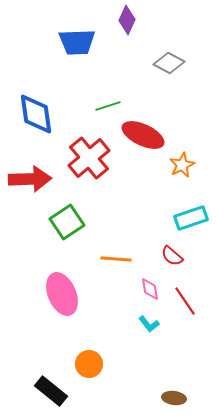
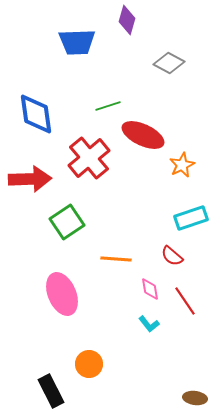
purple diamond: rotated 8 degrees counterclockwise
black rectangle: rotated 24 degrees clockwise
brown ellipse: moved 21 px right
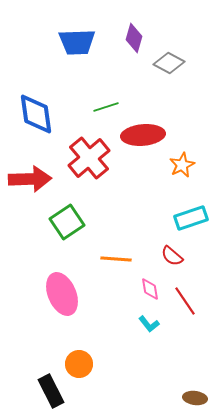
purple diamond: moved 7 px right, 18 px down
green line: moved 2 px left, 1 px down
red ellipse: rotated 30 degrees counterclockwise
orange circle: moved 10 px left
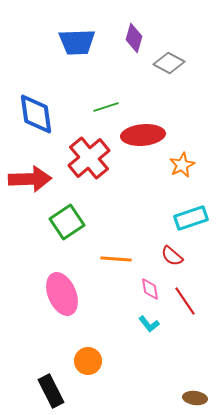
orange circle: moved 9 px right, 3 px up
